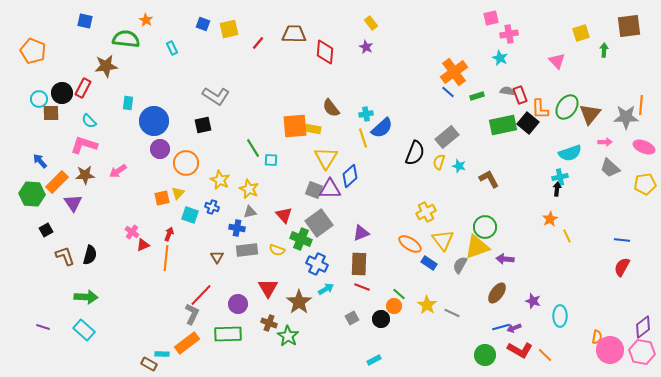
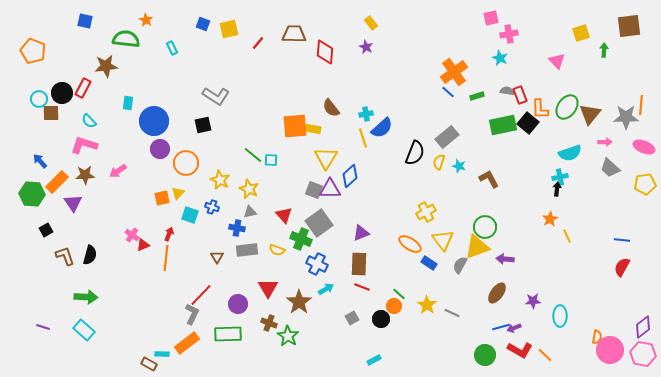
green line at (253, 148): moved 7 px down; rotated 18 degrees counterclockwise
pink cross at (132, 232): moved 3 px down
purple star at (533, 301): rotated 21 degrees counterclockwise
pink hexagon at (642, 352): moved 1 px right, 2 px down
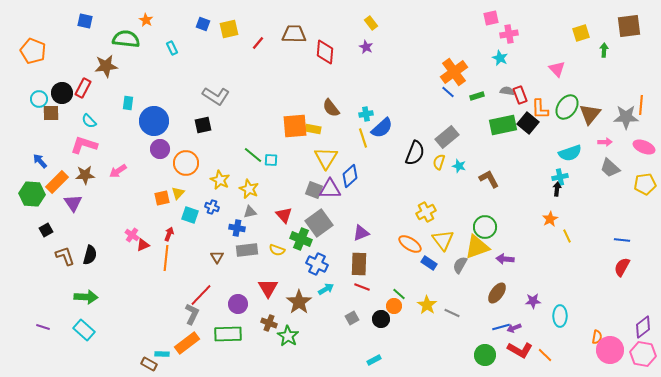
pink triangle at (557, 61): moved 8 px down
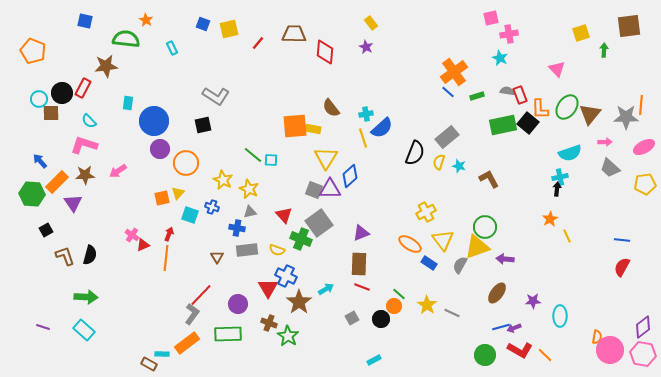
pink ellipse at (644, 147): rotated 50 degrees counterclockwise
yellow star at (220, 180): moved 3 px right
blue cross at (317, 264): moved 31 px left, 12 px down
gray L-shape at (192, 314): rotated 10 degrees clockwise
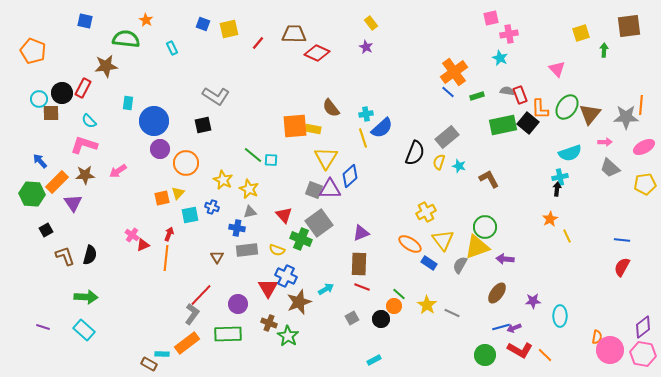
red diamond at (325, 52): moved 8 px left, 1 px down; rotated 70 degrees counterclockwise
cyan square at (190, 215): rotated 30 degrees counterclockwise
brown star at (299, 302): rotated 15 degrees clockwise
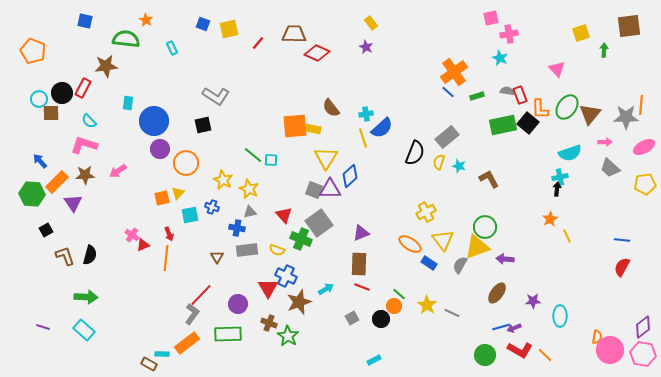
red arrow at (169, 234): rotated 136 degrees clockwise
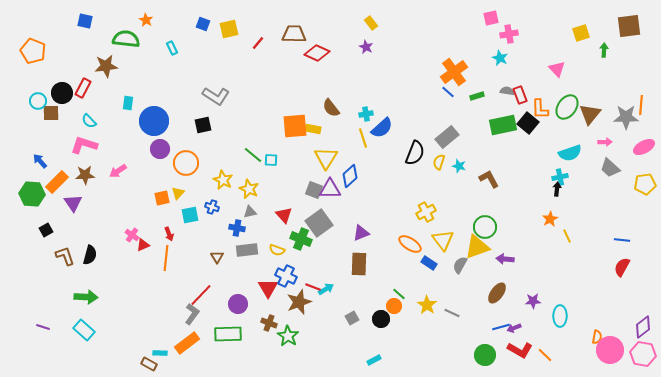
cyan circle at (39, 99): moved 1 px left, 2 px down
red line at (362, 287): moved 49 px left
cyan rectangle at (162, 354): moved 2 px left, 1 px up
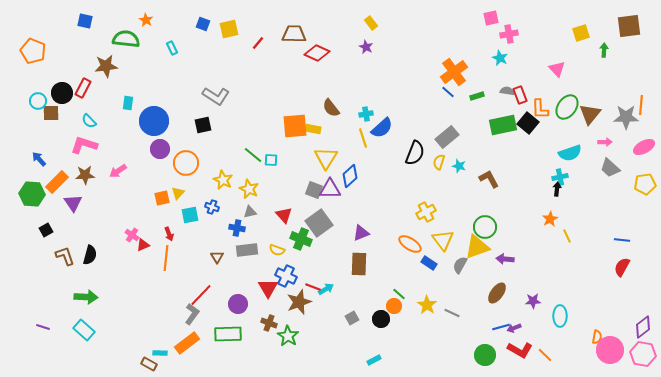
blue arrow at (40, 161): moved 1 px left, 2 px up
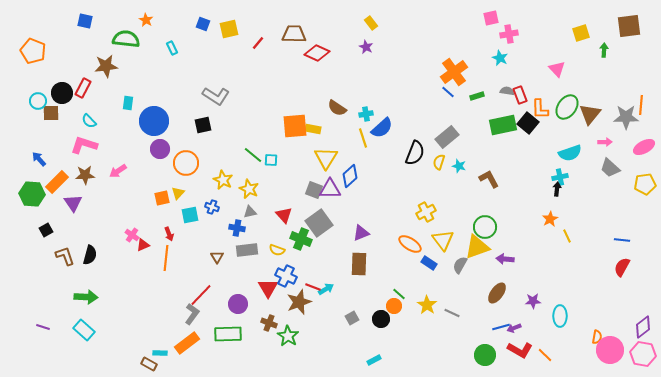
brown semicircle at (331, 108): moved 6 px right; rotated 18 degrees counterclockwise
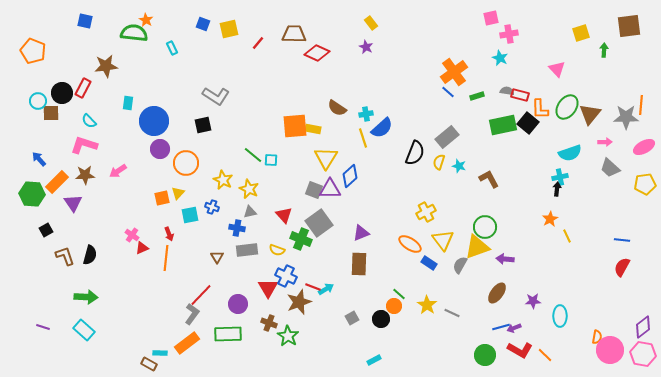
green semicircle at (126, 39): moved 8 px right, 6 px up
red rectangle at (520, 95): rotated 54 degrees counterclockwise
red triangle at (143, 245): moved 1 px left, 3 px down
